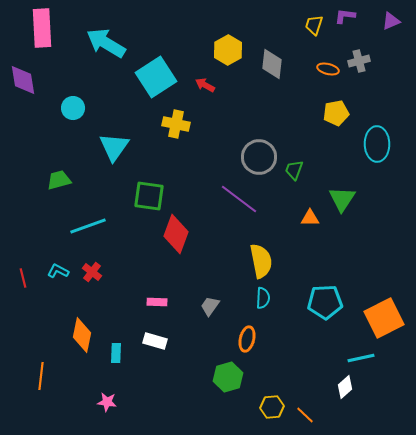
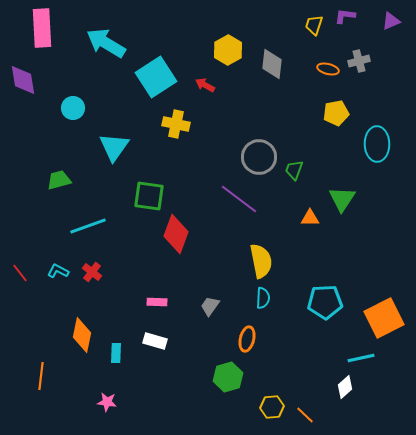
red line at (23, 278): moved 3 px left, 5 px up; rotated 24 degrees counterclockwise
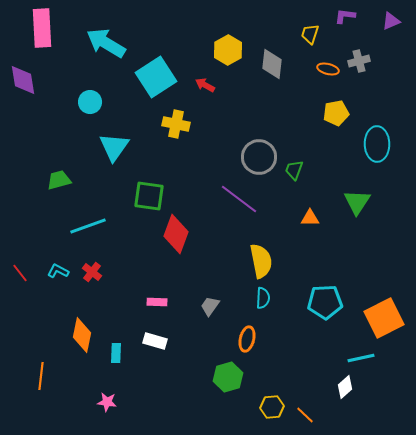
yellow trapezoid at (314, 25): moved 4 px left, 9 px down
cyan circle at (73, 108): moved 17 px right, 6 px up
green triangle at (342, 199): moved 15 px right, 3 px down
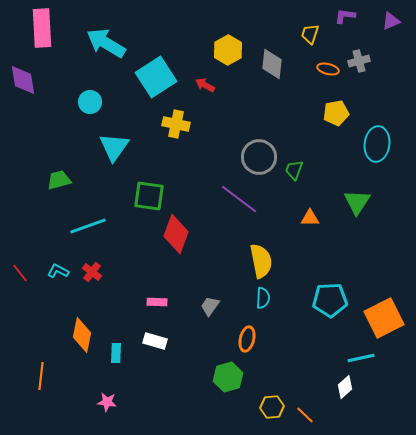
cyan ellipse at (377, 144): rotated 8 degrees clockwise
cyan pentagon at (325, 302): moved 5 px right, 2 px up
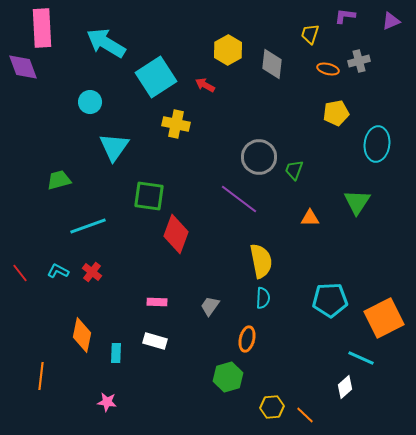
purple diamond at (23, 80): moved 13 px up; rotated 12 degrees counterclockwise
cyan line at (361, 358): rotated 36 degrees clockwise
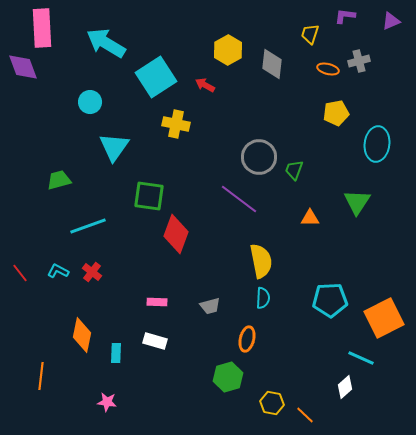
gray trapezoid at (210, 306): rotated 140 degrees counterclockwise
yellow hexagon at (272, 407): moved 4 px up; rotated 15 degrees clockwise
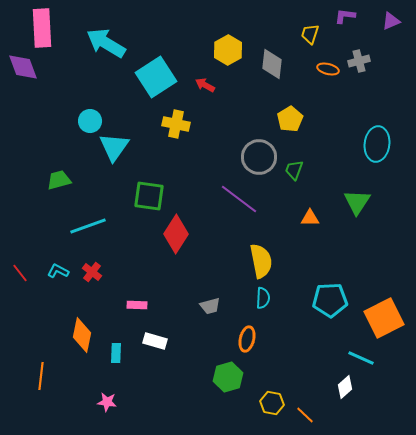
cyan circle at (90, 102): moved 19 px down
yellow pentagon at (336, 113): moved 46 px left, 6 px down; rotated 20 degrees counterclockwise
red diamond at (176, 234): rotated 12 degrees clockwise
pink rectangle at (157, 302): moved 20 px left, 3 px down
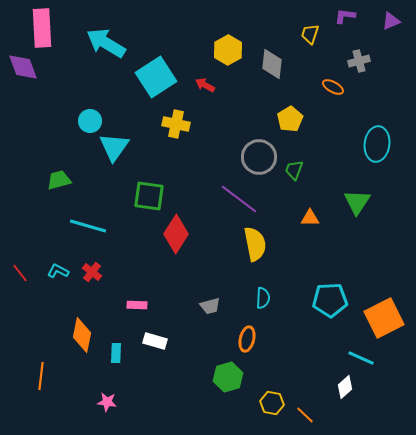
orange ellipse at (328, 69): moved 5 px right, 18 px down; rotated 15 degrees clockwise
cyan line at (88, 226): rotated 36 degrees clockwise
yellow semicircle at (261, 261): moved 6 px left, 17 px up
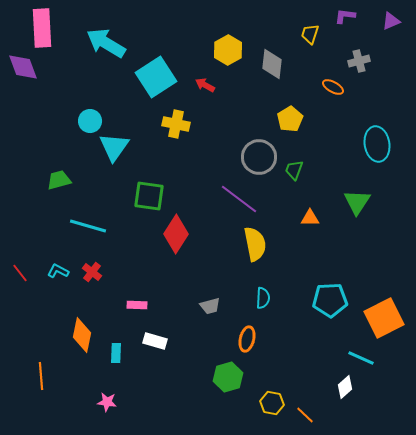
cyan ellipse at (377, 144): rotated 16 degrees counterclockwise
orange line at (41, 376): rotated 12 degrees counterclockwise
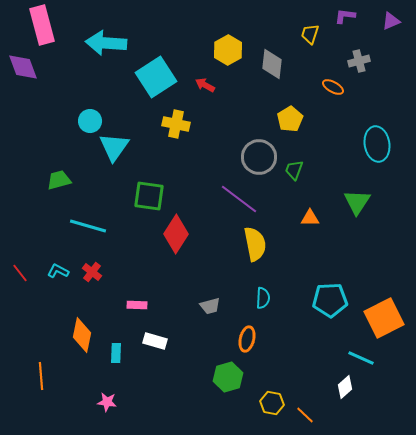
pink rectangle at (42, 28): moved 3 px up; rotated 12 degrees counterclockwise
cyan arrow at (106, 43): rotated 27 degrees counterclockwise
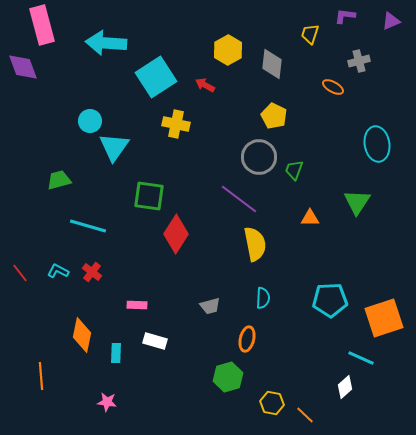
yellow pentagon at (290, 119): moved 16 px left, 3 px up; rotated 15 degrees counterclockwise
orange square at (384, 318): rotated 9 degrees clockwise
